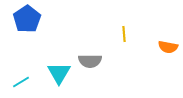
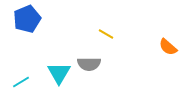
blue pentagon: rotated 12 degrees clockwise
yellow line: moved 18 px left; rotated 56 degrees counterclockwise
orange semicircle: rotated 30 degrees clockwise
gray semicircle: moved 1 px left, 3 px down
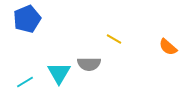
yellow line: moved 8 px right, 5 px down
cyan line: moved 4 px right
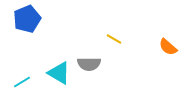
cyan triangle: rotated 30 degrees counterclockwise
cyan line: moved 3 px left
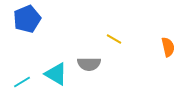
orange semicircle: rotated 144 degrees counterclockwise
cyan triangle: moved 3 px left, 1 px down
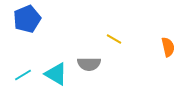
cyan line: moved 1 px right, 7 px up
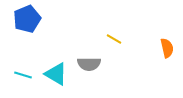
orange semicircle: moved 1 px left, 1 px down
cyan line: rotated 48 degrees clockwise
